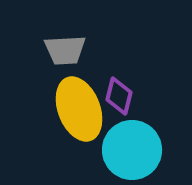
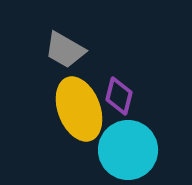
gray trapezoid: rotated 33 degrees clockwise
cyan circle: moved 4 px left
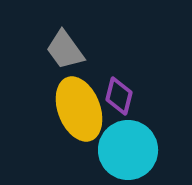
gray trapezoid: rotated 24 degrees clockwise
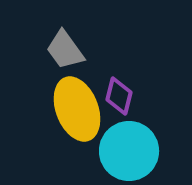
yellow ellipse: moved 2 px left
cyan circle: moved 1 px right, 1 px down
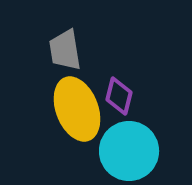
gray trapezoid: rotated 27 degrees clockwise
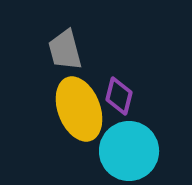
gray trapezoid: rotated 6 degrees counterclockwise
yellow ellipse: moved 2 px right
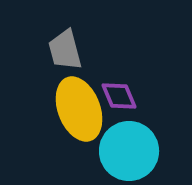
purple diamond: rotated 36 degrees counterclockwise
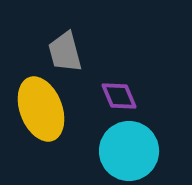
gray trapezoid: moved 2 px down
yellow ellipse: moved 38 px left
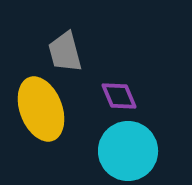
cyan circle: moved 1 px left
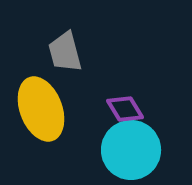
purple diamond: moved 6 px right, 13 px down; rotated 9 degrees counterclockwise
cyan circle: moved 3 px right, 1 px up
